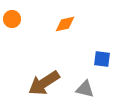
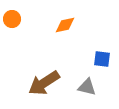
orange diamond: moved 1 px down
gray triangle: moved 2 px right, 2 px up
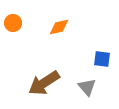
orange circle: moved 1 px right, 4 px down
orange diamond: moved 6 px left, 2 px down
gray triangle: rotated 36 degrees clockwise
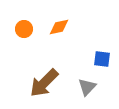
orange circle: moved 11 px right, 6 px down
brown arrow: rotated 12 degrees counterclockwise
gray triangle: rotated 24 degrees clockwise
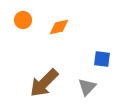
orange circle: moved 1 px left, 9 px up
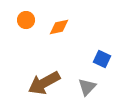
orange circle: moved 3 px right
blue square: rotated 18 degrees clockwise
brown arrow: rotated 16 degrees clockwise
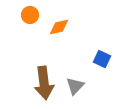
orange circle: moved 4 px right, 5 px up
brown arrow: rotated 68 degrees counterclockwise
gray triangle: moved 12 px left, 1 px up
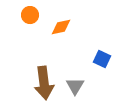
orange diamond: moved 2 px right
gray triangle: rotated 12 degrees counterclockwise
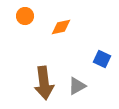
orange circle: moved 5 px left, 1 px down
gray triangle: moved 2 px right; rotated 30 degrees clockwise
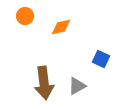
blue square: moved 1 px left
